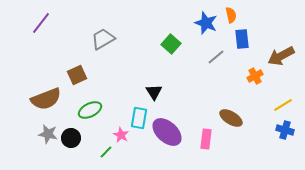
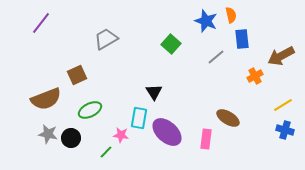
blue star: moved 2 px up
gray trapezoid: moved 3 px right
brown ellipse: moved 3 px left
pink star: rotated 21 degrees counterclockwise
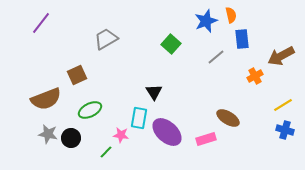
blue star: rotated 30 degrees clockwise
pink rectangle: rotated 66 degrees clockwise
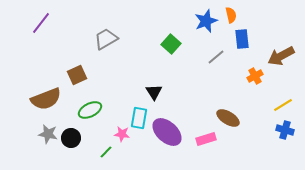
pink star: moved 1 px right, 1 px up
